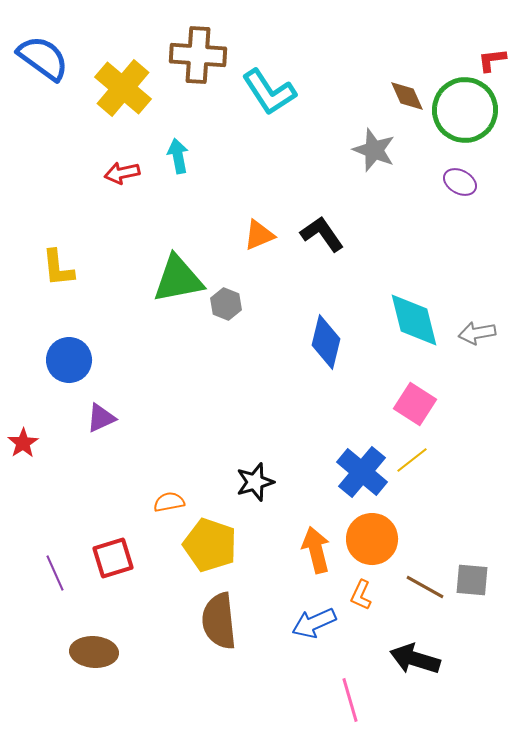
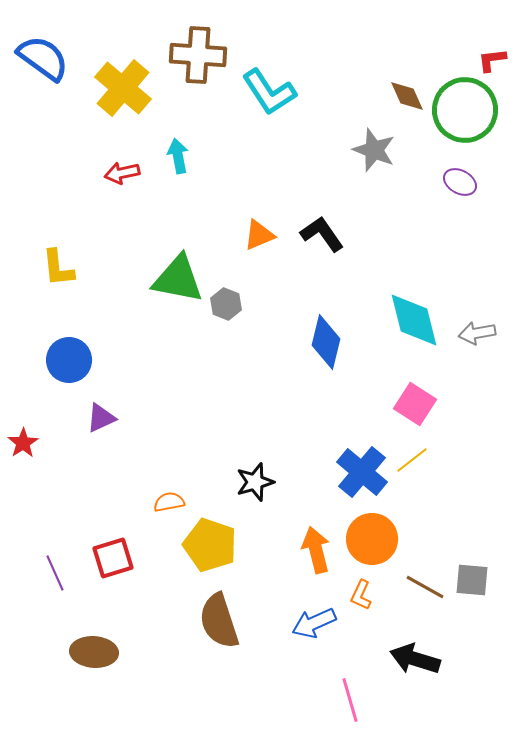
green triangle: rotated 22 degrees clockwise
brown semicircle: rotated 12 degrees counterclockwise
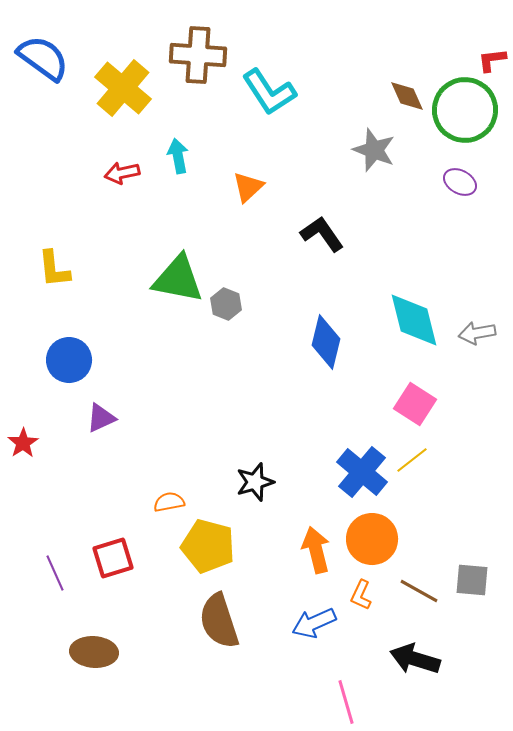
orange triangle: moved 11 px left, 48 px up; rotated 20 degrees counterclockwise
yellow L-shape: moved 4 px left, 1 px down
yellow pentagon: moved 2 px left, 1 px down; rotated 4 degrees counterclockwise
brown line: moved 6 px left, 4 px down
pink line: moved 4 px left, 2 px down
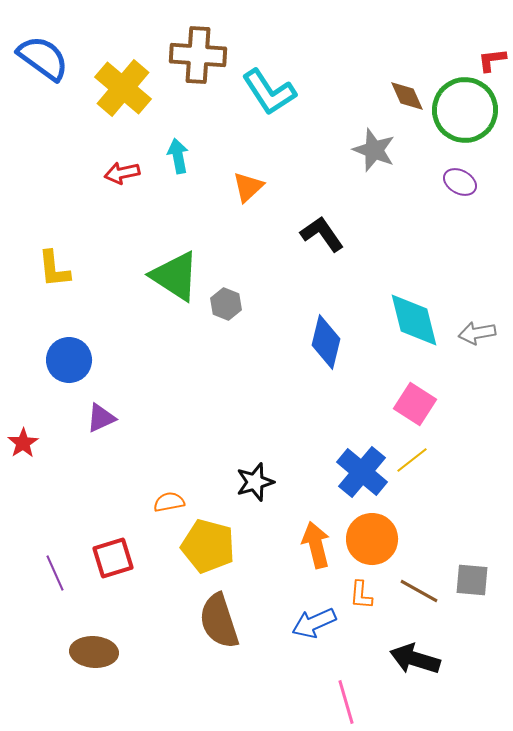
green triangle: moved 3 px left, 3 px up; rotated 22 degrees clockwise
orange arrow: moved 5 px up
orange L-shape: rotated 20 degrees counterclockwise
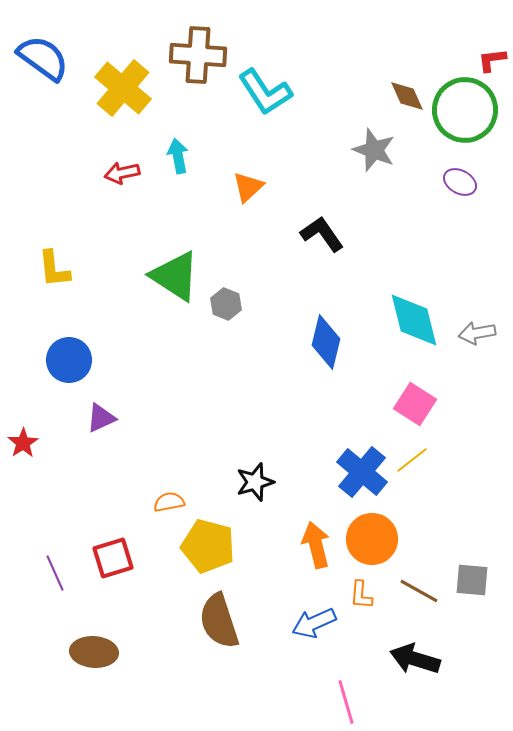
cyan L-shape: moved 4 px left
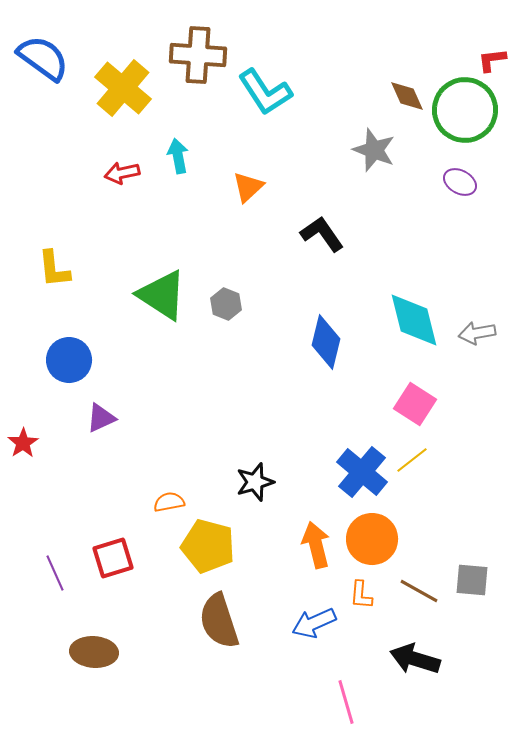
green triangle: moved 13 px left, 19 px down
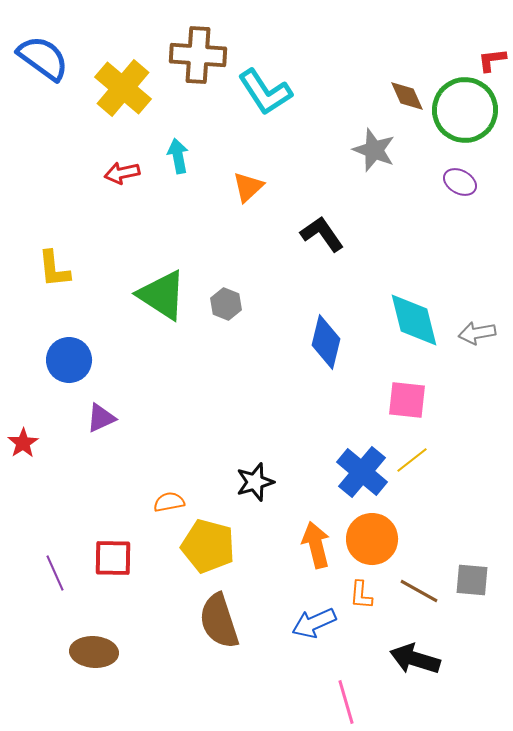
pink square: moved 8 px left, 4 px up; rotated 27 degrees counterclockwise
red square: rotated 18 degrees clockwise
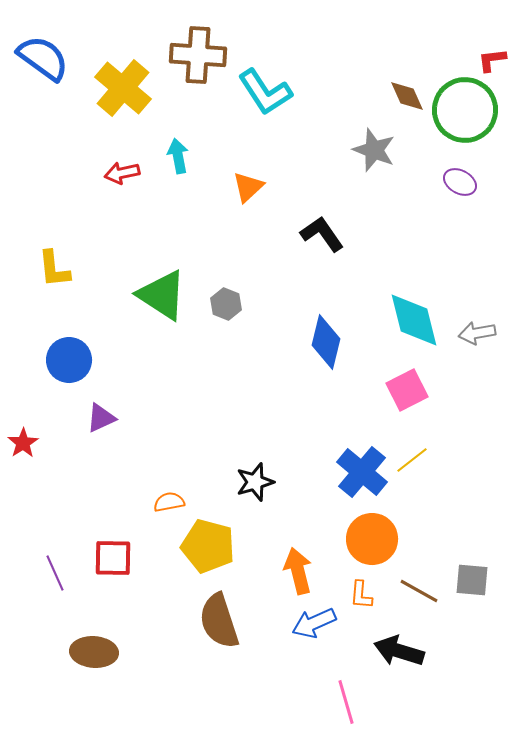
pink square: moved 10 px up; rotated 33 degrees counterclockwise
orange arrow: moved 18 px left, 26 px down
black arrow: moved 16 px left, 8 px up
